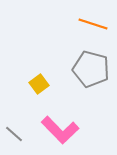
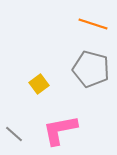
pink L-shape: rotated 123 degrees clockwise
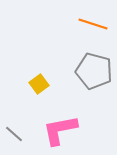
gray pentagon: moved 3 px right, 2 px down
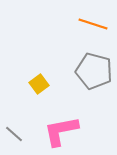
pink L-shape: moved 1 px right, 1 px down
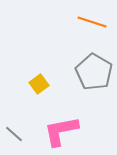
orange line: moved 1 px left, 2 px up
gray pentagon: moved 1 px down; rotated 15 degrees clockwise
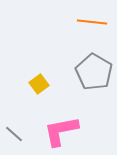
orange line: rotated 12 degrees counterclockwise
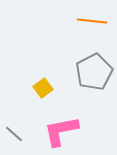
orange line: moved 1 px up
gray pentagon: rotated 15 degrees clockwise
yellow square: moved 4 px right, 4 px down
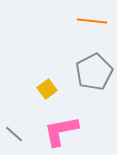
yellow square: moved 4 px right, 1 px down
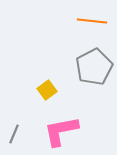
gray pentagon: moved 5 px up
yellow square: moved 1 px down
gray line: rotated 72 degrees clockwise
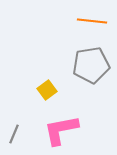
gray pentagon: moved 3 px left, 2 px up; rotated 18 degrees clockwise
pink L-shape: moved 1 px up
